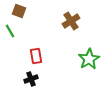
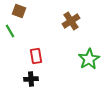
black cross: rotated 16 degrees clockwise
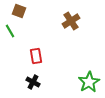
green star: moved 23 px down
black cross: moved 2 px right, 3 px down; rotated 32 degrees clockwise
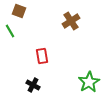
red rectangle: moved 6 px right
black cross: moved 3 px down
